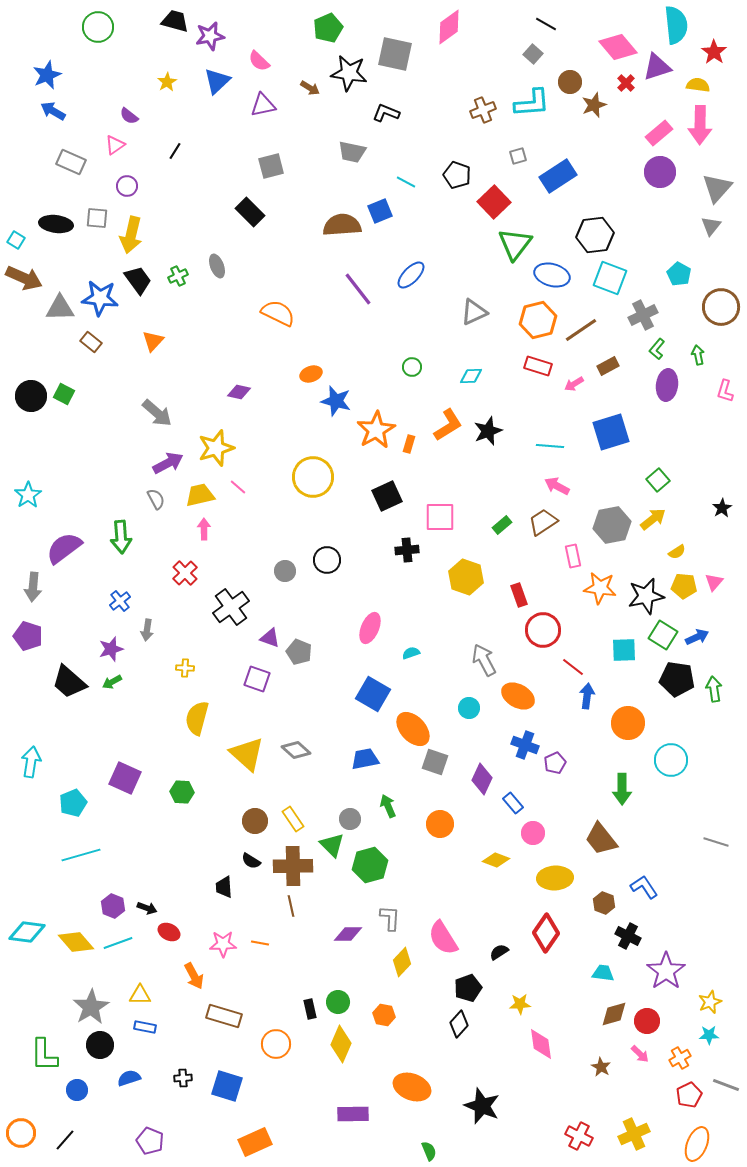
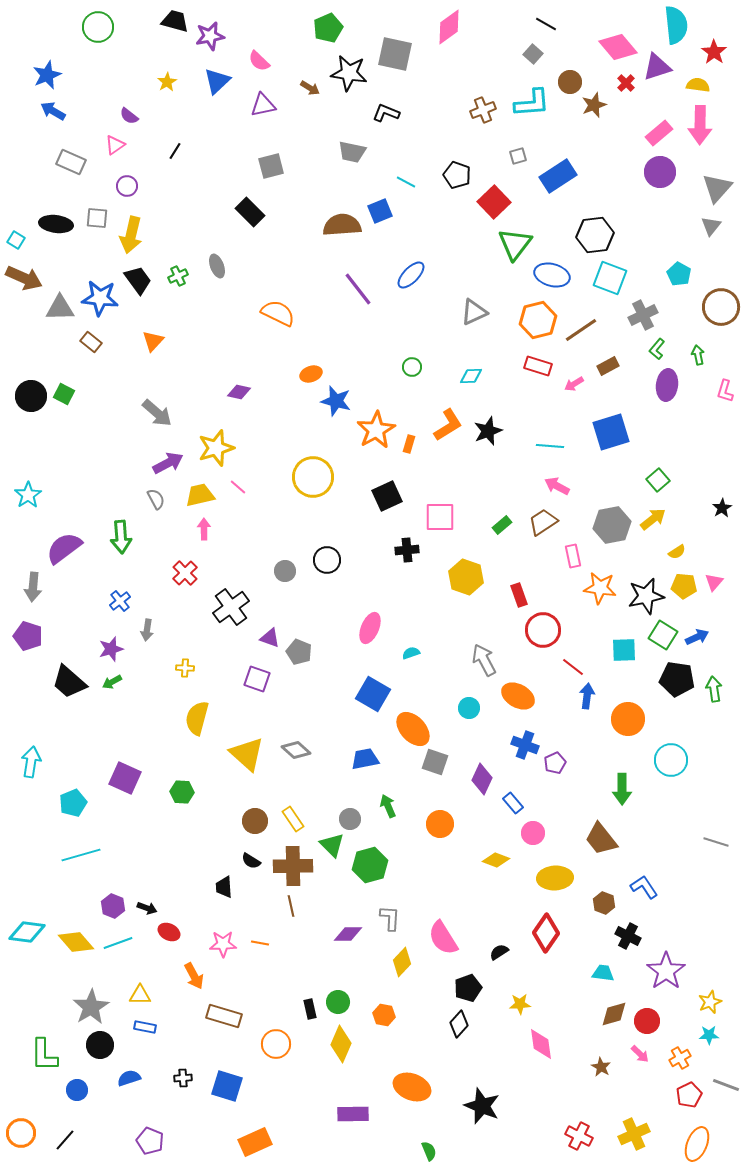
orange circle at (628, 723): moved 4 px up
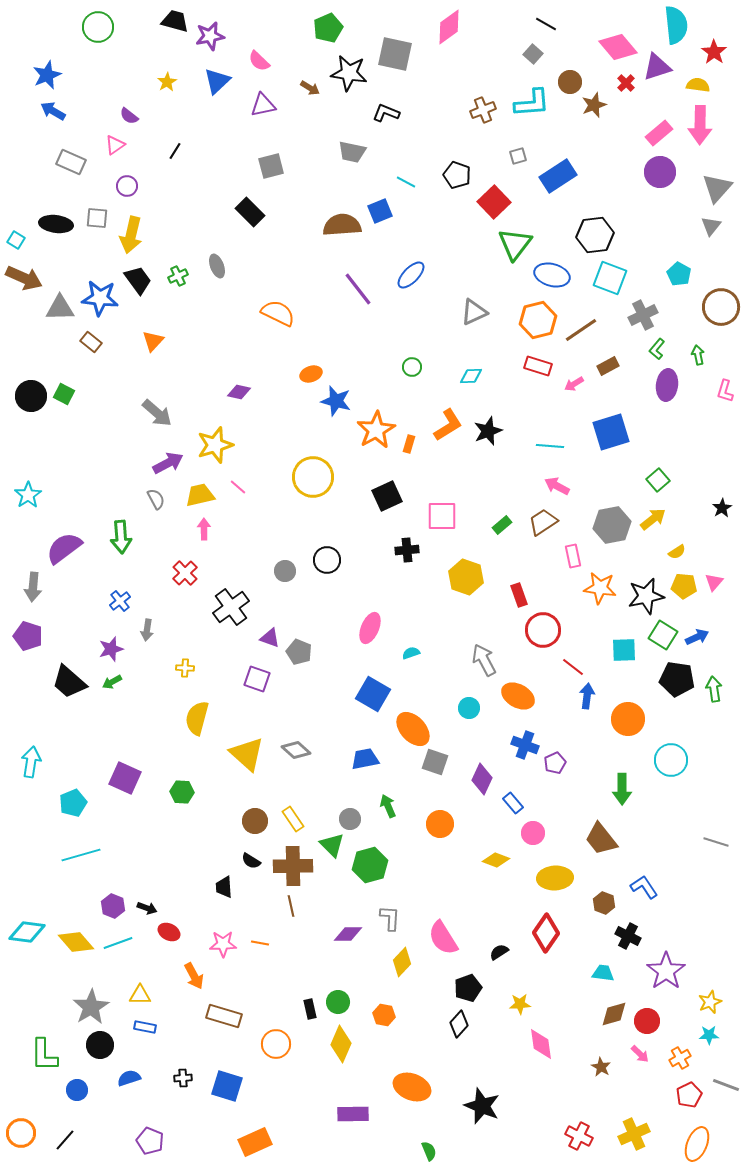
yellow star at (216, 448): moved 1 px left, 3 px up
pink square at (440, 517): moved 2 px right, 1 px up
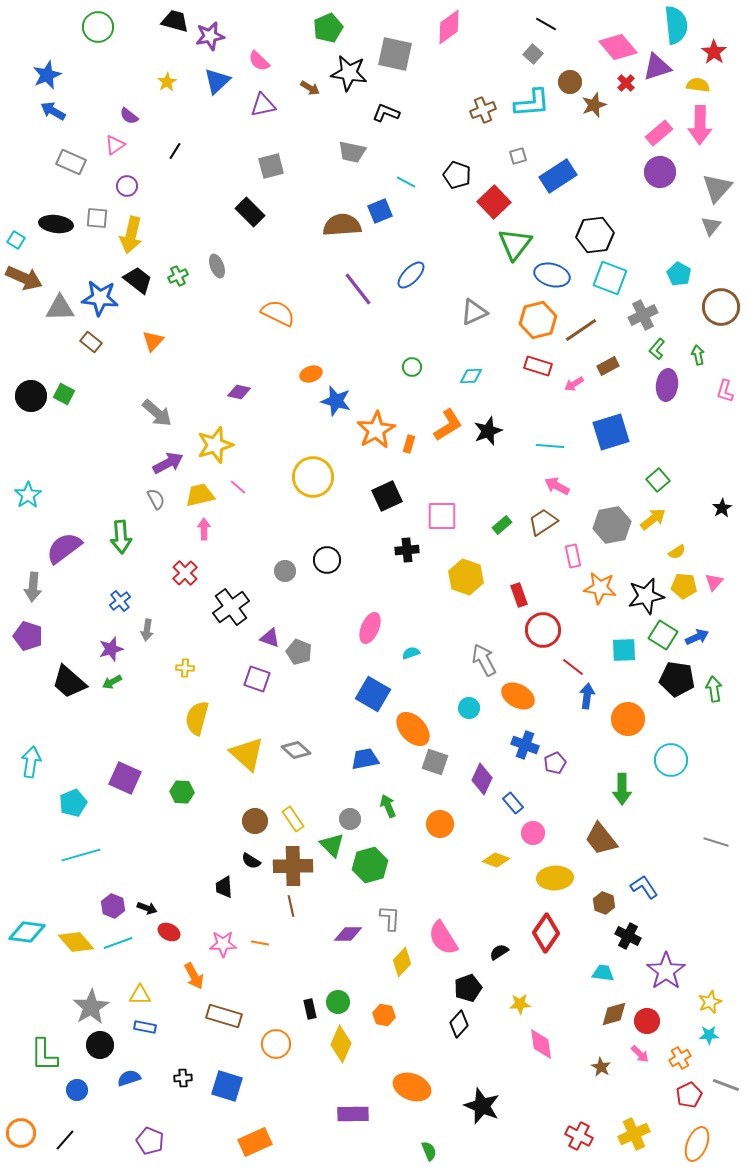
black trapezoid at (138, 280): rotated 16 degrees counterclockwise
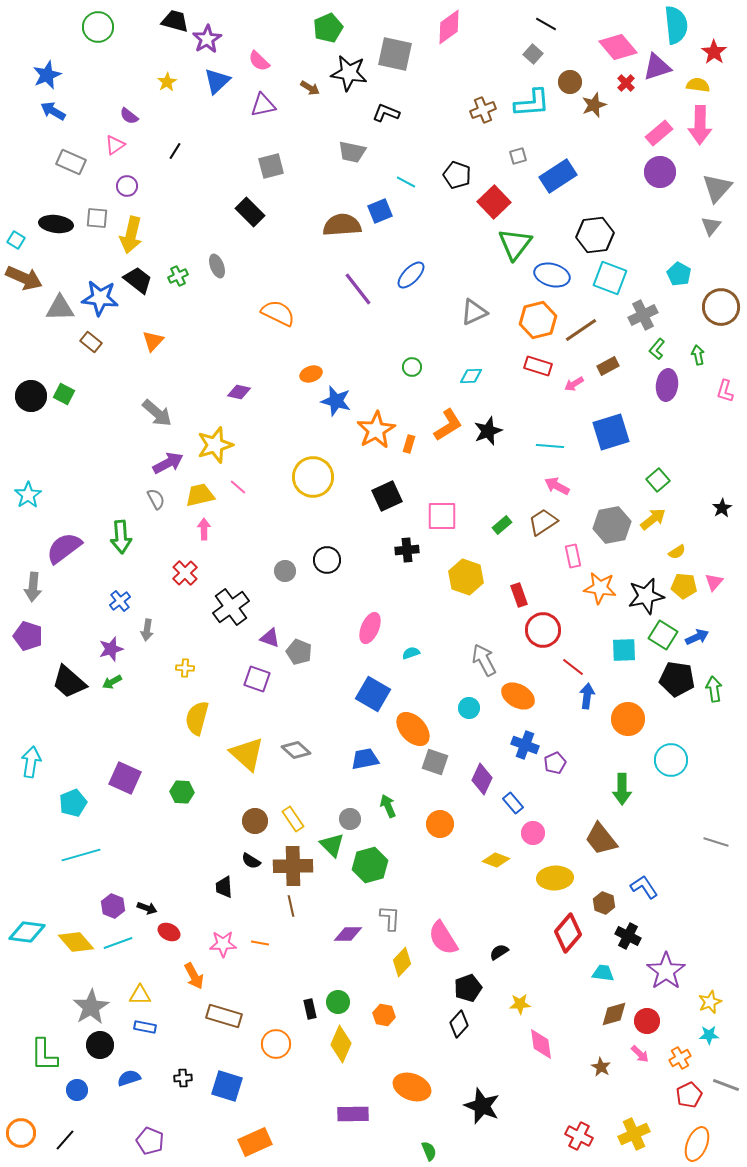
purple star at (210, 36): moved 3 px left, 3 px down; rotated 20 degrees counterclockwise
red diamond at (546, 933): moved 22 px right; rotated 6 degrees clockwise
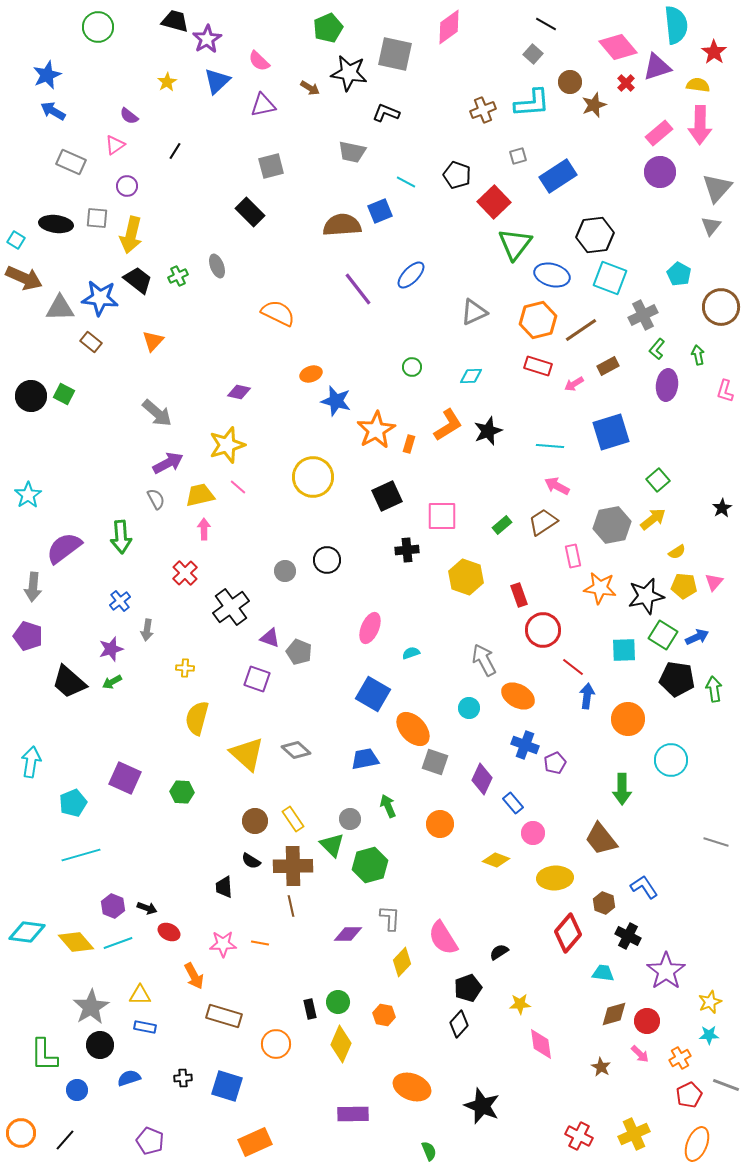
yellow star at (215, 445): moved 12 px right
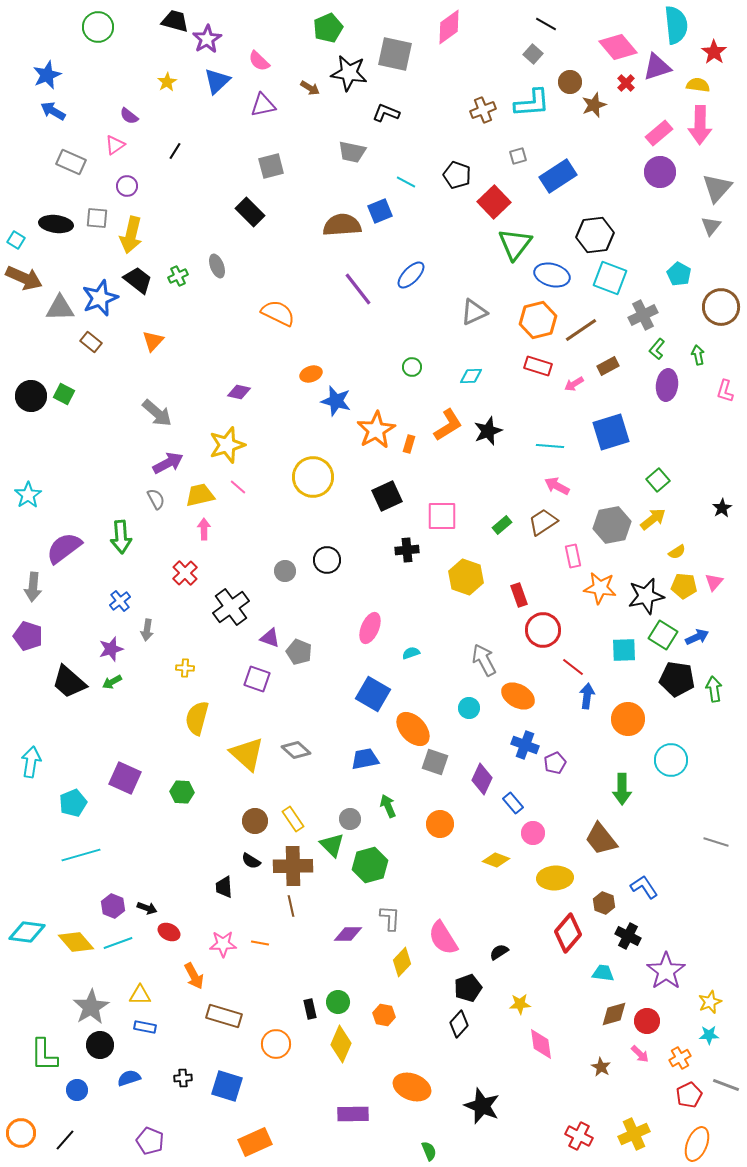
blue star at (100, 298): rotated 27 degrees counterclockwise
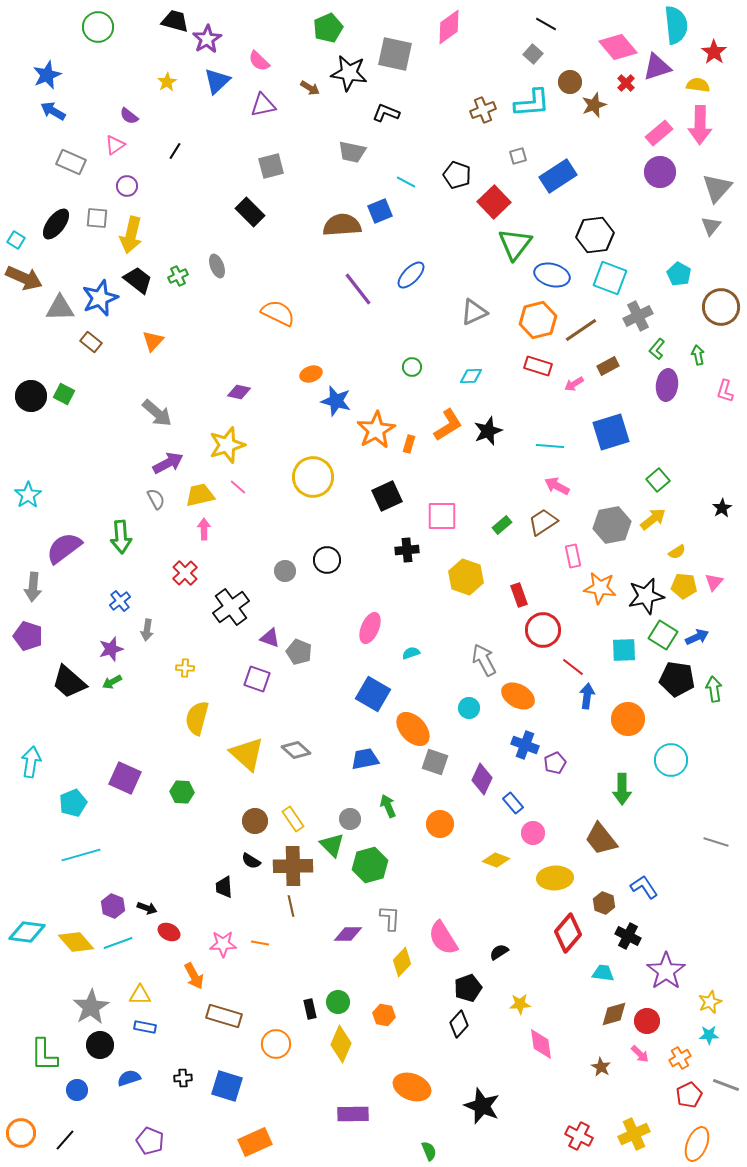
black ellipse at (56, 224): rotated 60 degrees counterclockwise
gray cross at (643, 315): moved 5 px left, 1 px down
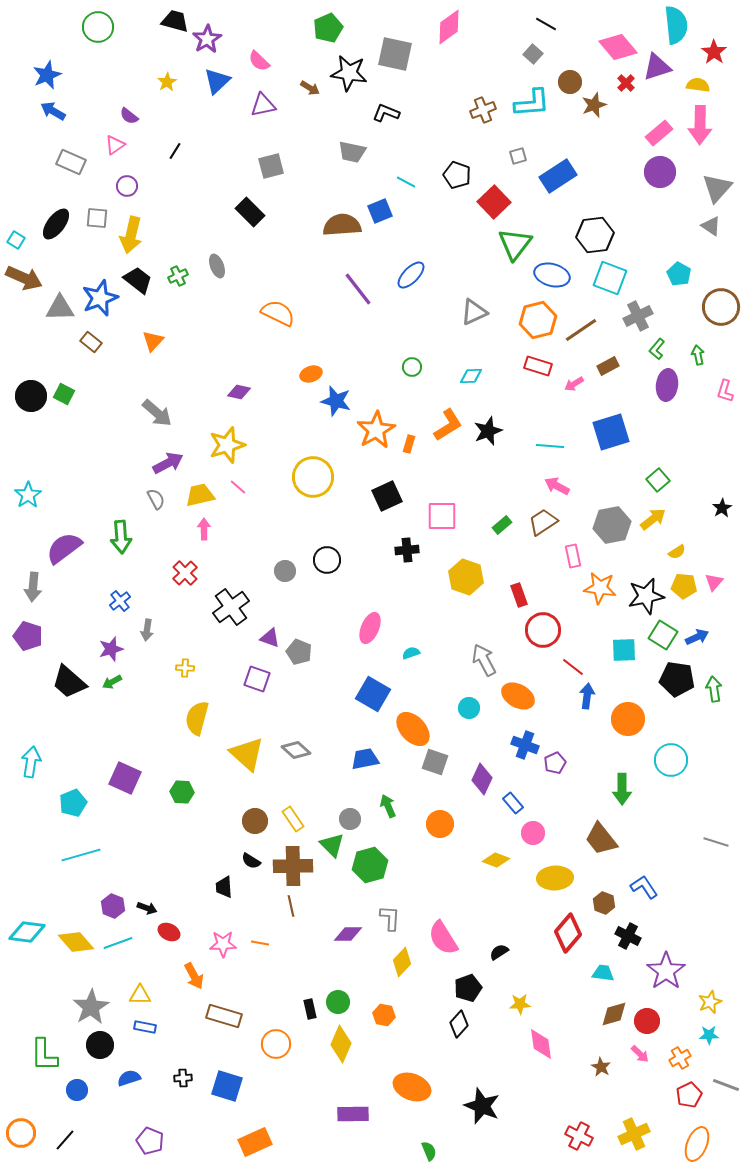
gray triangle at (711, 226): rotated 35 degrees counterclockwise
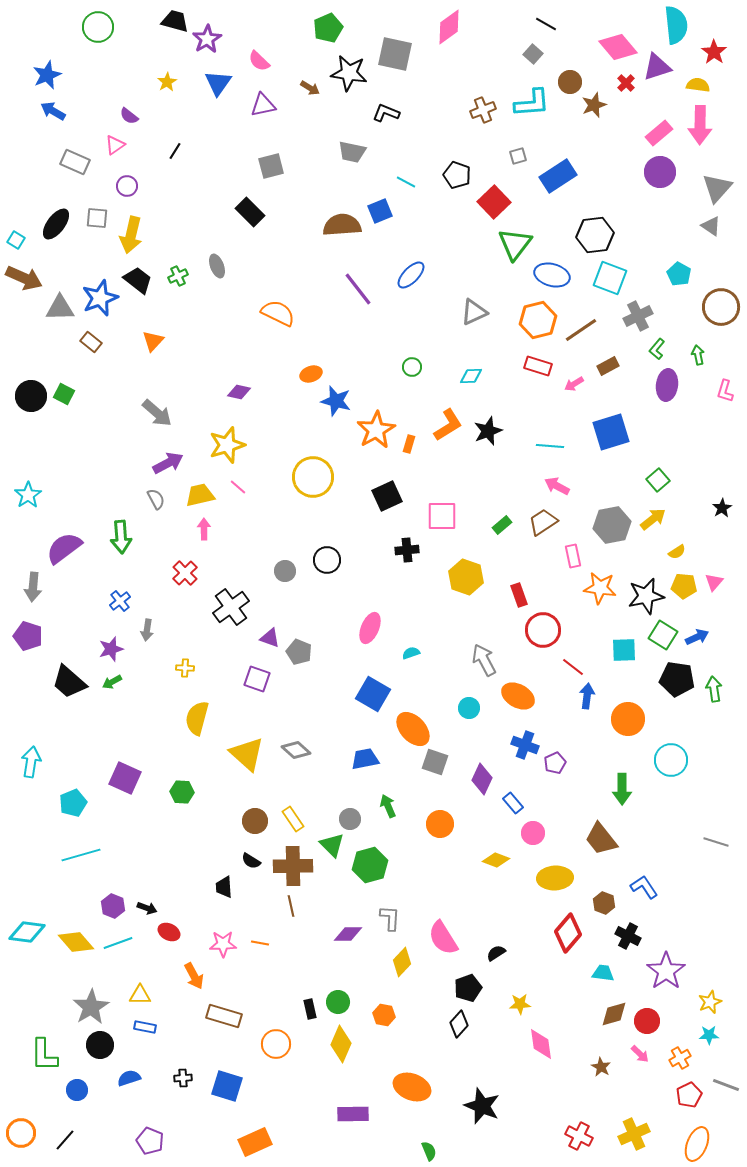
blue triangle at (217, 81): moved 1 px right, 2 px down; rotated 12 degrees counterclockwise
gray rectangle at (71, 162): moved 4 px right
black semicircle at (499, 952): moved 3 px left, 1 px down
